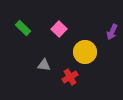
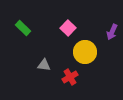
pink square: moved 9 px right, 1 px up
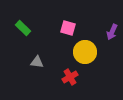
pink square: rotated 28 degrees counterclockwise
gray triangle: moved 7 px left, 3 px up
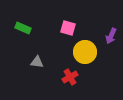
green rectangle: rotated 21 degrees counterclockwise
purple arrow: moved 1 px left, 4 px down
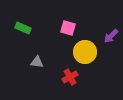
purple arrow: rotated 21 degrees clockwise
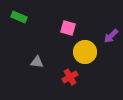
green rectangle: moved 4 px left, 11 px up
